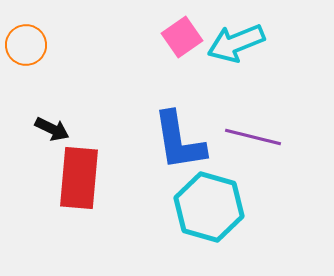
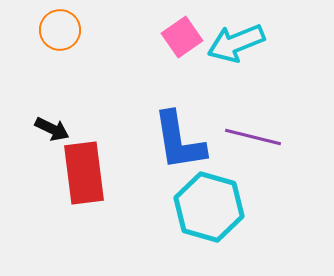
orange circle: moved 34 px right, 15 px up
red rectangle: moved 5 px right, 5 px up; rotated 12 degrees counterclockwise
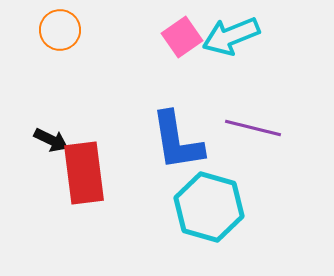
cyan arrow: moved 5 px left, 7 px up
black arrow: moved 1 px left, 11 px down
purple line: moved 9 px up
blue L-shape: moved 2 px left
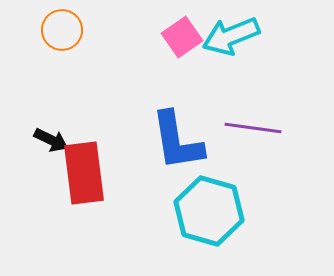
orange circle: moved 2 px right
purple line: rotated 6 degrees counterclockwise
cyan hexagon: moved 4 px down
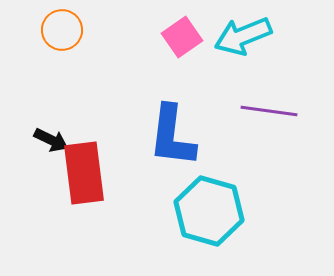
cyan arrow: moved 12 px right
purple line: moved 16 px right, 17 px up
blue L-shape: moved 5 px left, 5 px up; rotated 16 degrees clockwise
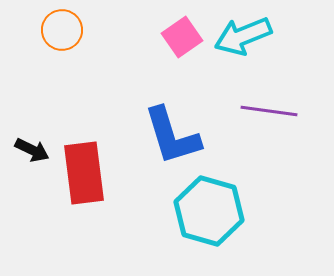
blue L-shape: rotated 24 degrees counterclockwise
black arrow: moved 19 px left, 10 px down
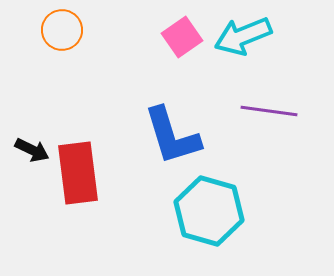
red rectangle: moved 6 px left
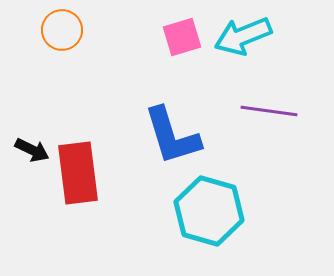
pink square: rotated 18 degrees clockwise
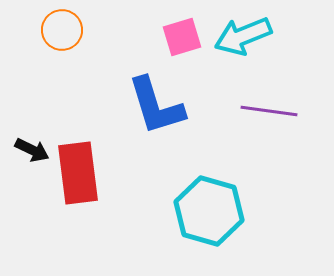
blue L-shape: moved 16 px left, 30 px up
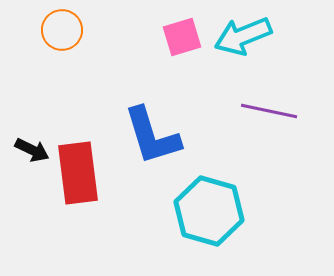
blue L-shape: moved 4 px left, 30 px down
purple line: rotated 4 degrees clockwise
